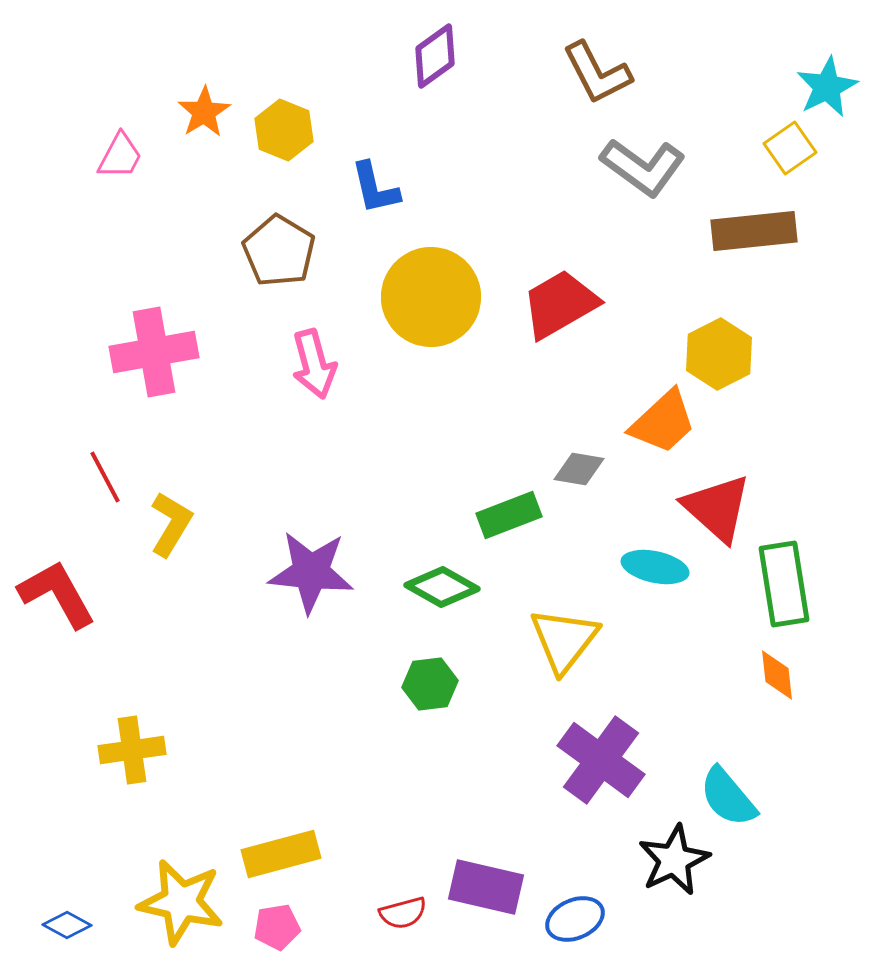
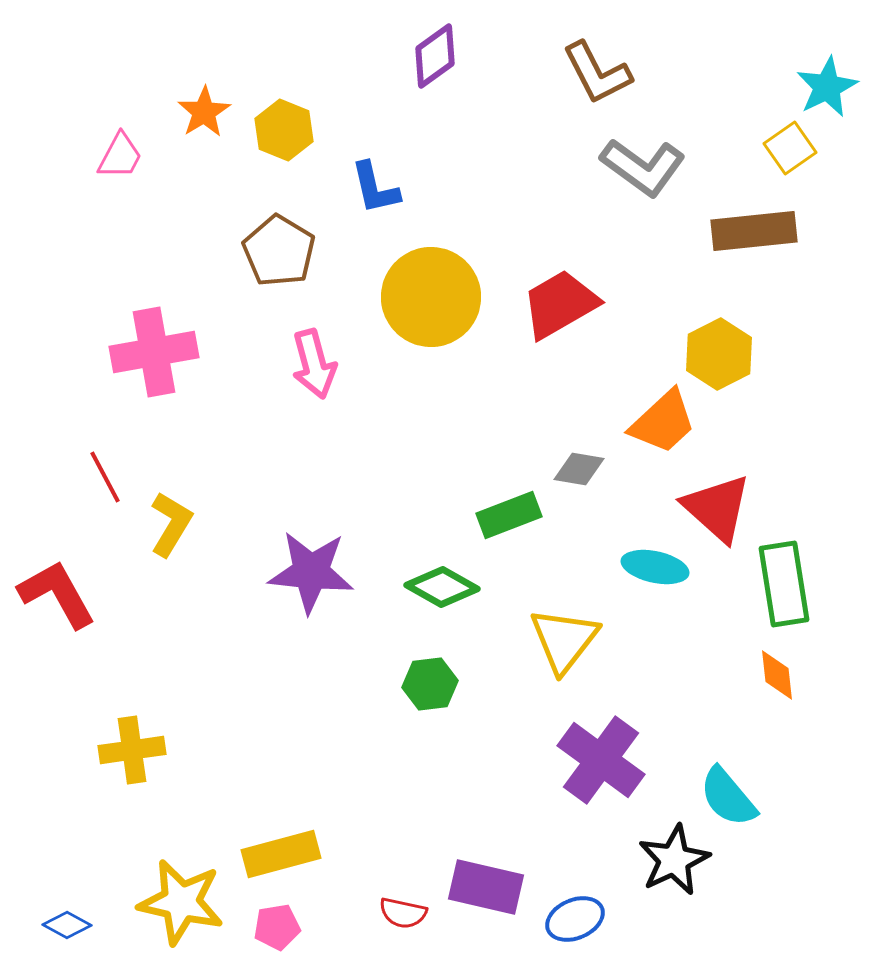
red semicircle at (403, 913): rotated 27 degrees clockwise
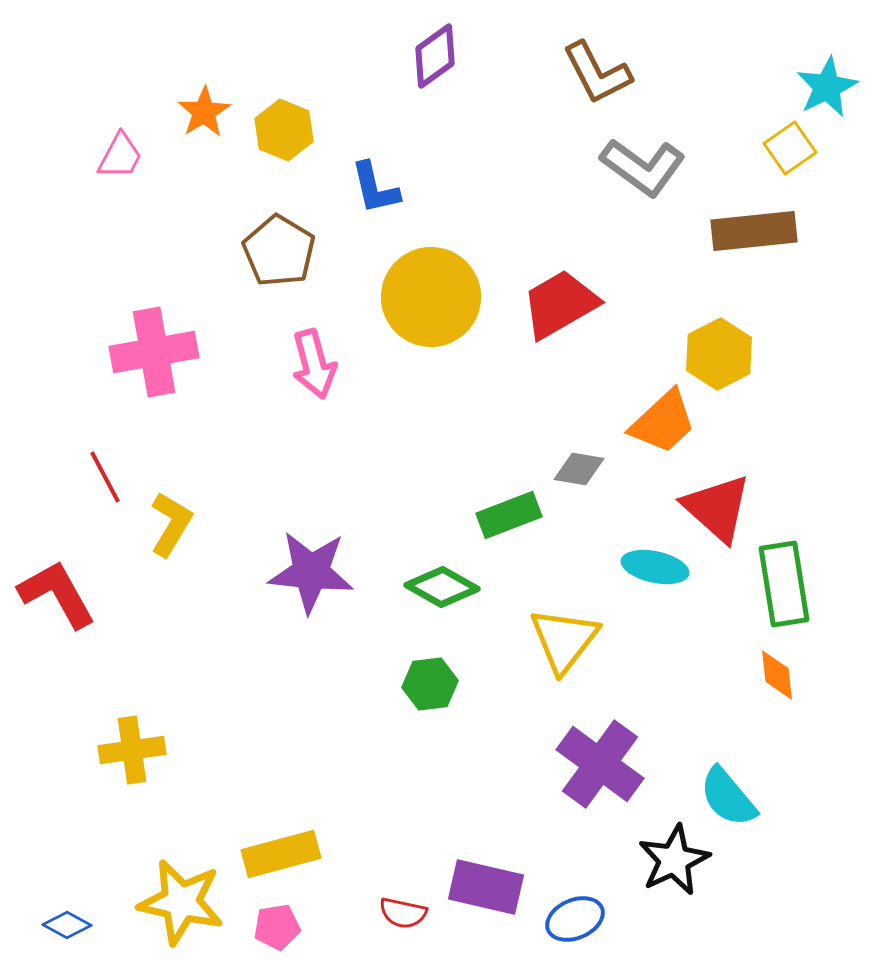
purple cross at (601, 760): moved 1 px left, 4 px down
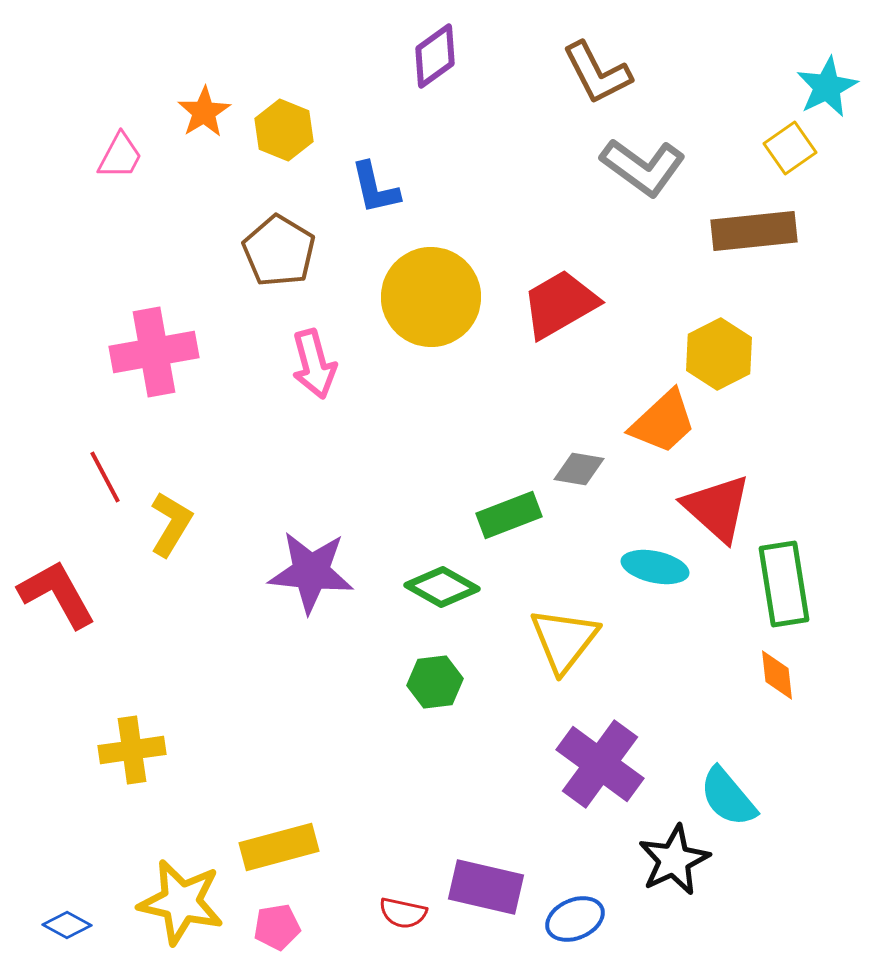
green hexagon at (430, 684): moved 5 px right, 2 px up
yellow rectangle at (281, 854): moved 2 px left, 7 px up
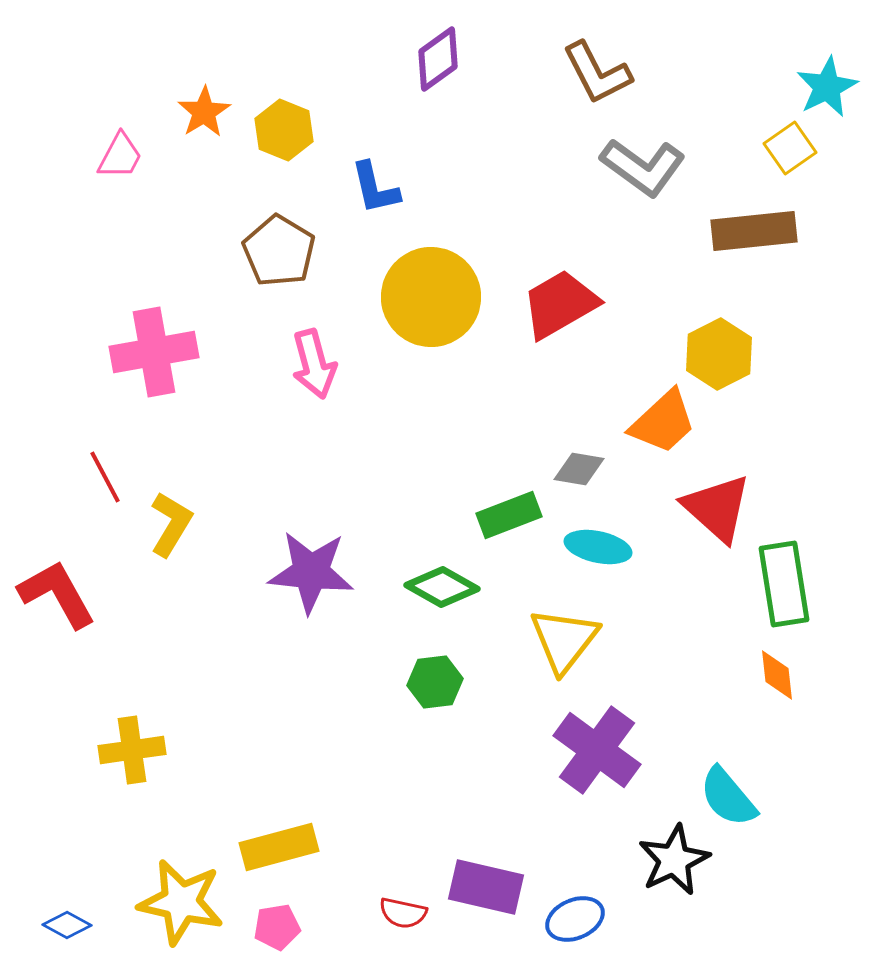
purple diamond at (435, 56): moved 3 px right, 3 px down
cyan ellipse at (655, 567): moved 57 px left, 20 px up
purple cross at (600, 764): moved 3 px left, 14 px up
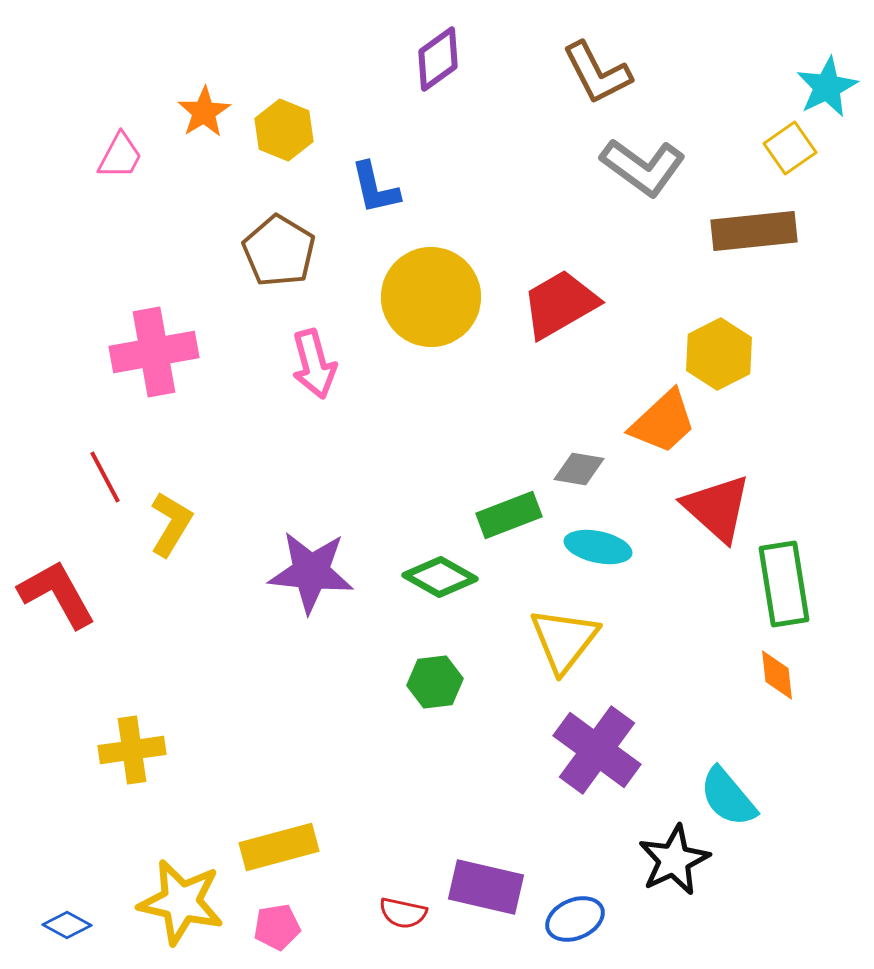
green diamond at (442, 587): moved 2 px left, 10 px up
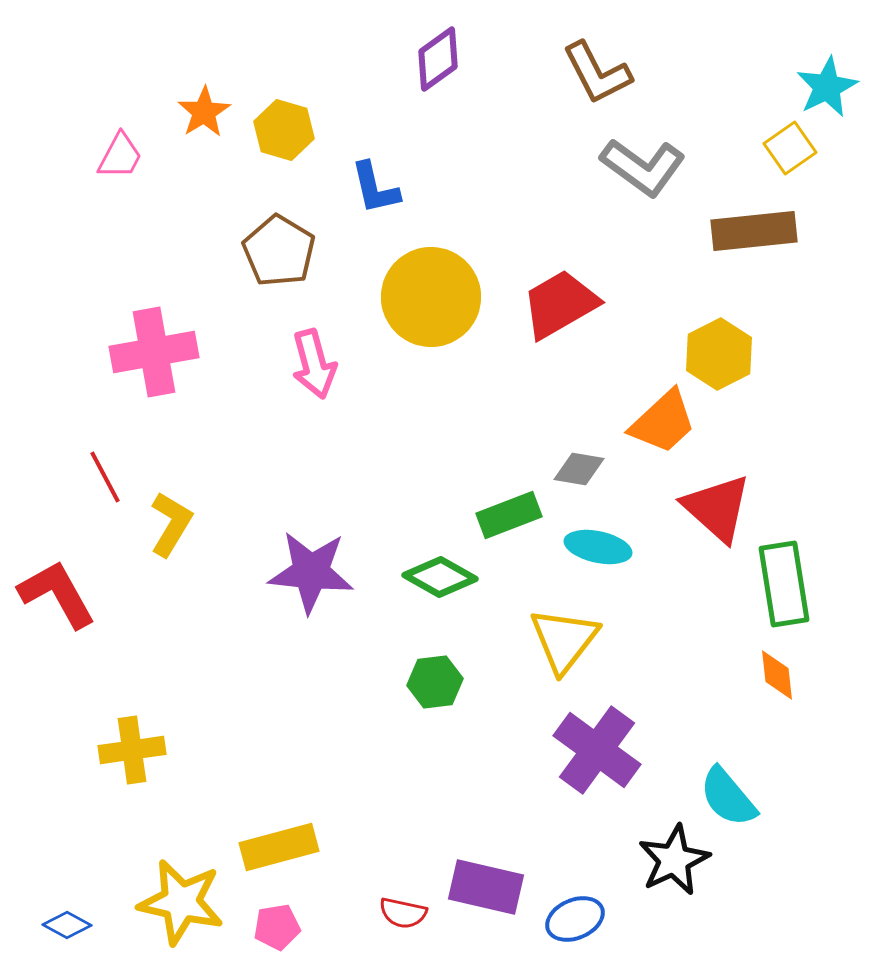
yellow hexagon at (284, 130): rotated 6 degrees counterclockwise
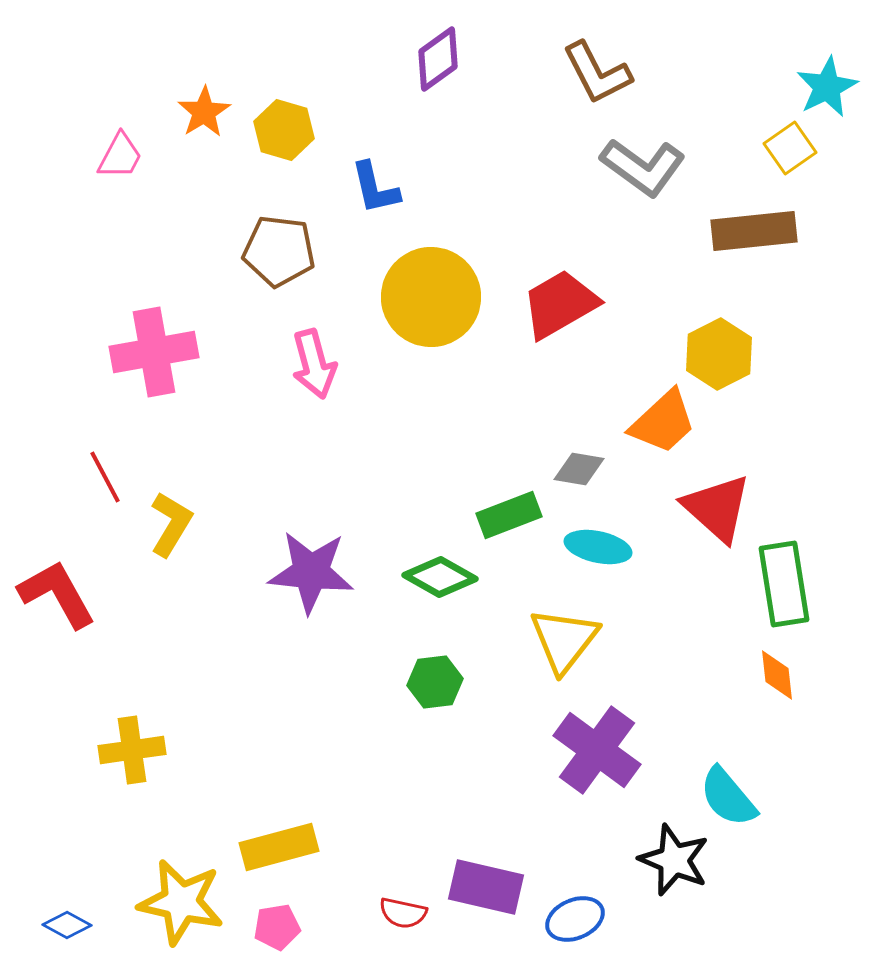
brown pentagon at (279, 251): rotated 24 degrees counterclockwise
black star at (674, 860): rotated 24 degrees counterclockwise
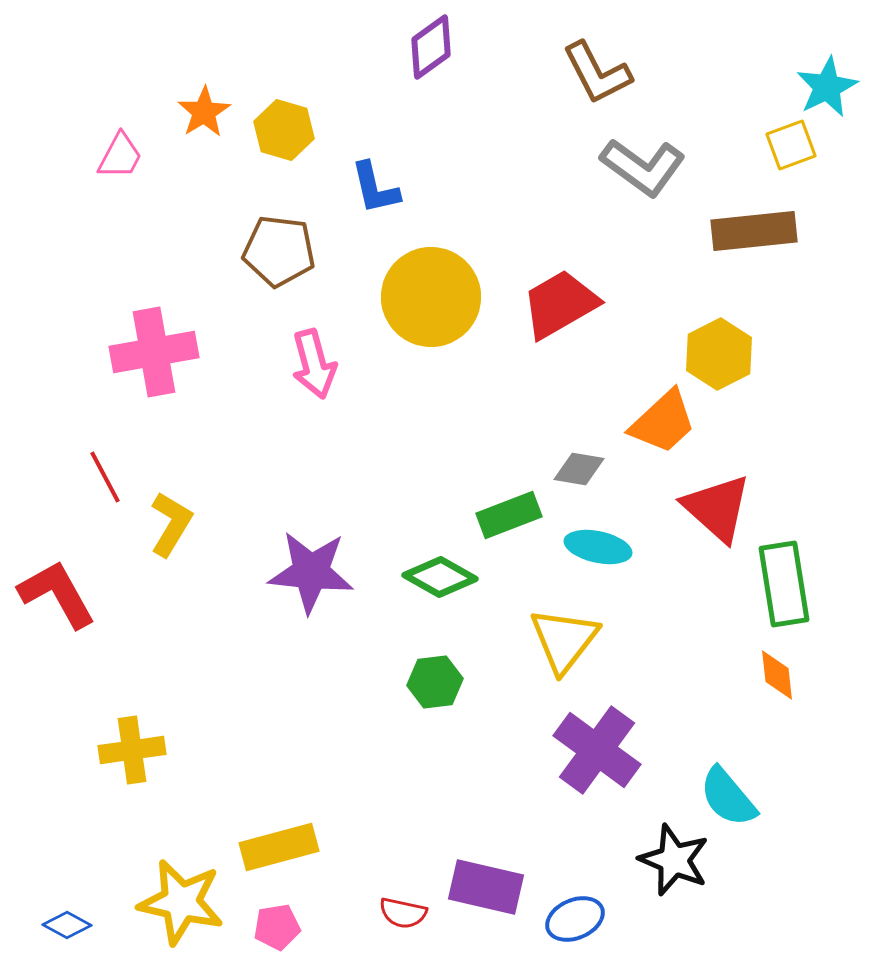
purple diamond at (438, 59): moved 7 px left, 12 px up
yellow square at (790, 148): moved 1 px right, 3 px up; rotated 15 degrees clockwise
